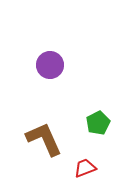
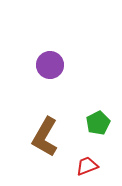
brown L-shape: moved 1 px right, 2 px up; rotated 126 degrees counterclockwise
red trapezoid: moved 2 px right, 2 px up
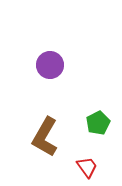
red trapezoid: moved 1 px down; rotated 75 degrees clockwise
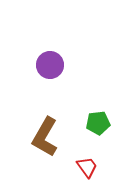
green pentagon: rotated 20 degrees clockwise
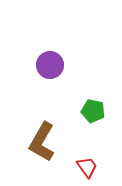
green pentagon: moved 5 px left, 12 px up; rotated 20 degrees clockwise
brown L-shape: moved 3 px left, 5 px down
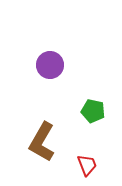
red trapezoid: moved 2 px up; rotated 15 degrees clockwise
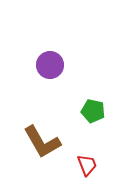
brown L-shape: rotated 60 degrees counterclockwise
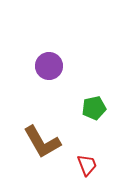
purple circle: moved 1 px left, 1 px down
green pentagon: moved 1 px right, 3 px up; rotated 25 degrees counterclockwise
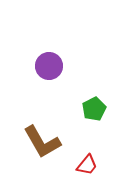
green pentagon: moved 1 px down; rotated 15 degrees counterclockwise
red trapezoid: rotated 60 degrees clockwise
